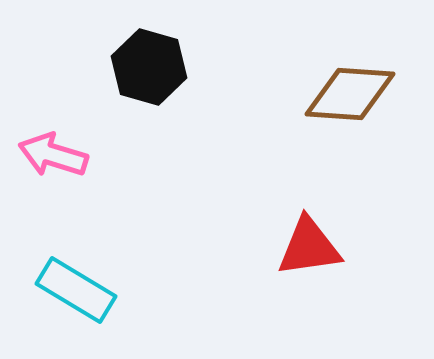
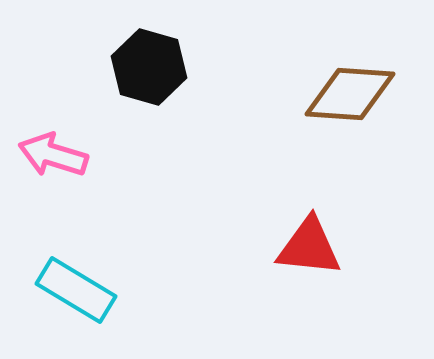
red triangle: rotated 14 degrees clockwise
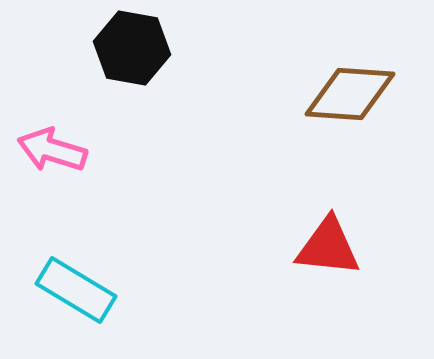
black hexagon: moved 17 px left, 19 px up; rotated 6 degrees counterclockwise
pink arrow: moved 1 px left, 5 px up
red triangle: moved 19 px right
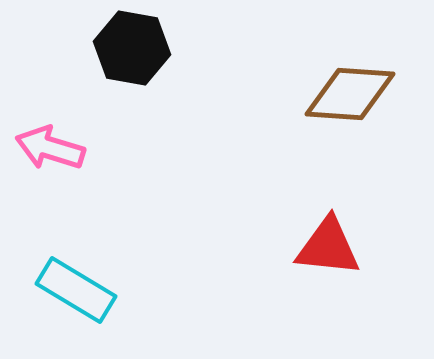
pink arrow: moved 2 px left, 2 px up
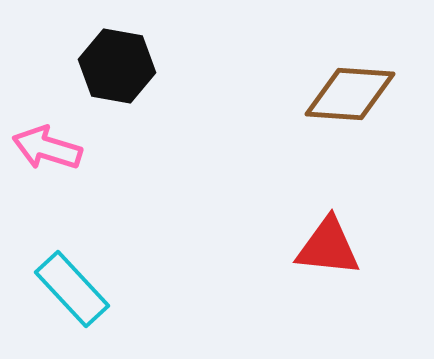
black hexagon: moved 15 px left, 18 px down
pink arrow: moved 3 px left
cyan rectangle: moved 4 px left, 1 px up; rotated 16 degrees clockwise
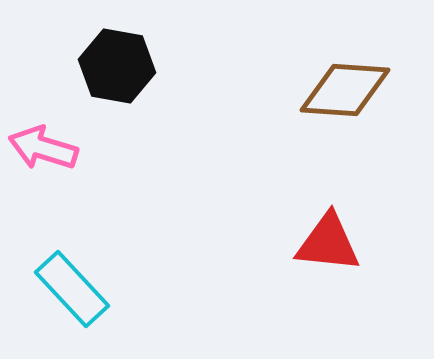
brown diamond: moved 5 px left, 4 px up
pink arrow: moved 4 px left
red triangle: moved 4 px up
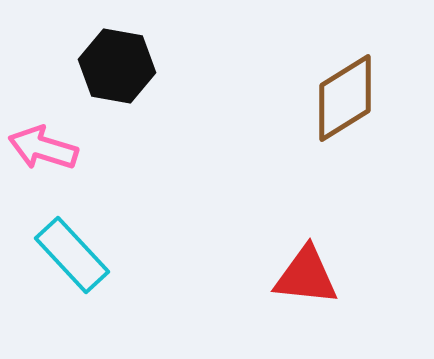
brown diamond: moved 8 px down; rotated 36 degrees counterclockwise
red triangle: moved 22 px left, 33 px down
cyan rectangle: moved 34 px up
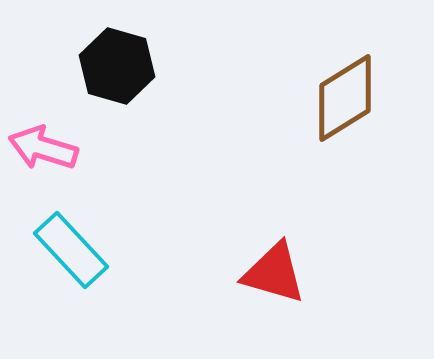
black hexagon: rotated 6 degrees clockwise
cyan rectangle: moved 1 px left, 5 px up
red triangle: moved 32 px left, 3 px up; rotated 10 degrees clockwise
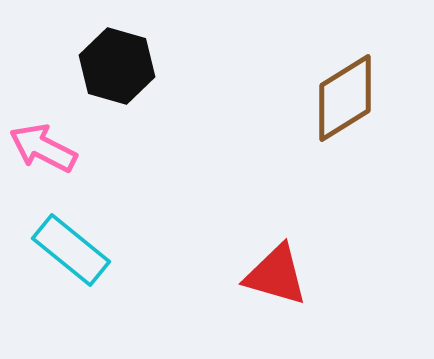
pink arrow: rotated 10 degrees clockwise
cyan rectangle: rotated 8 degrees counterclockwise
red triangle: moved 2 px right, 2 px down
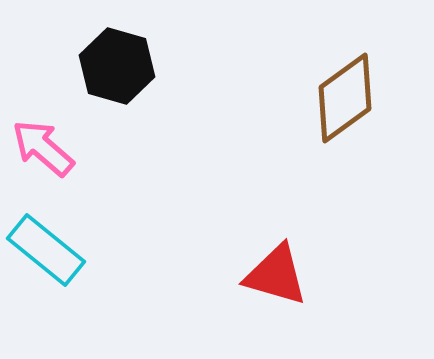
brown diamond: rotated 4 degrees counterclockwise
pink arrow: rotated 14 degrees clockwise
cyan rectangle: moved 25 px left
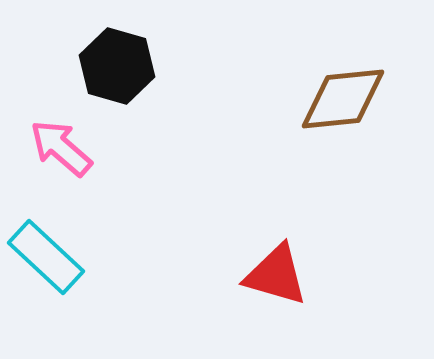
brown diamond: moved 2 px left, 1 px down; rotated 30 degrees clockwise
pink arrow: moved 18 px right
cyan rectangle: moved 7 px down; rotated 4 degrees clockwise
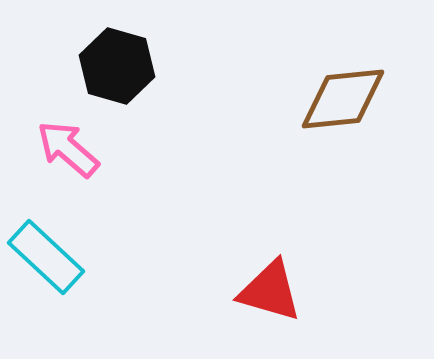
pink arrow: moved 7 px right, 1 px down
red triangle: moved 6 px left, 16 px down
